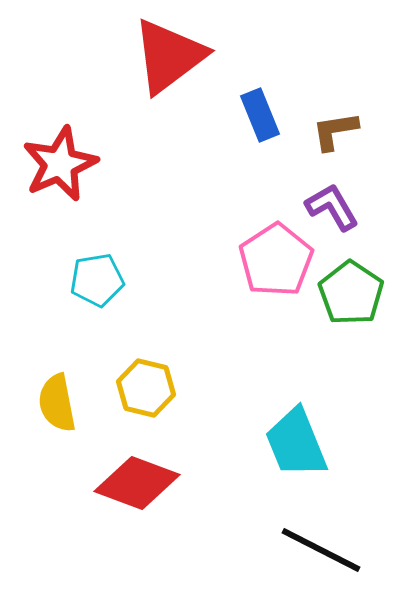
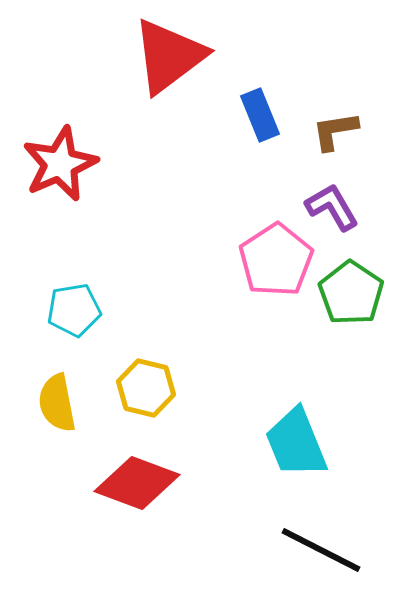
cyan pentagon: moved 23 px left, 30 px down
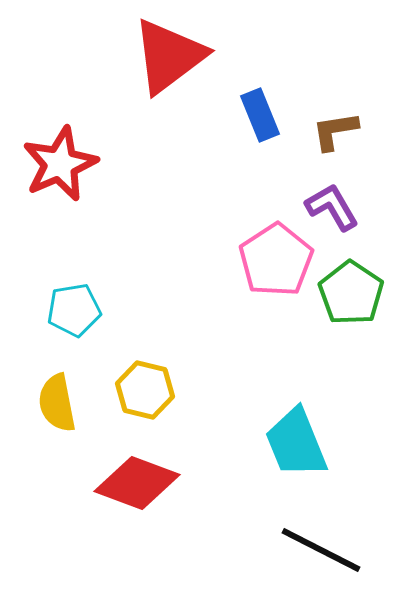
yellow hexagon: moved 1 px left, 2 px down
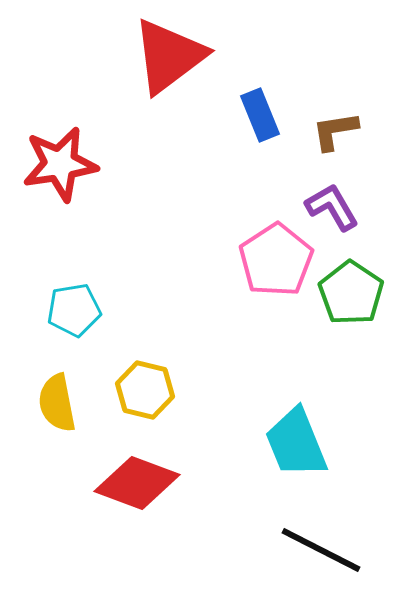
red star: rotated 14 degrees clockwise
